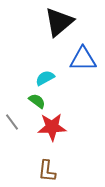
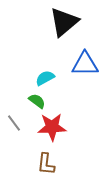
black triangle: moved 5 px right
blue triangle: moved 2 px right, 5 px down
gray line: moved 2 px right, 1 px down
brown L-shape: moved 1 px left, 7 px up
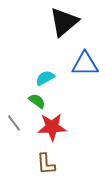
brown L-shape: rotated 10 degrees counterclockwise
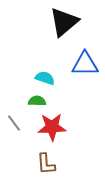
cyan semicircle: rotated 48 degrees clockwise
green semicircle: rotated 36 degrees counterclockwise
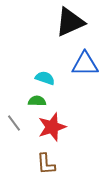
black triangle: moved 6 px right; rotated 16 degrees clockwise
red star: rotated 16 degrees counterclockwise
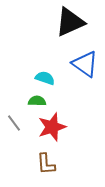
blue triangle: rotated 36 degrees clockwise
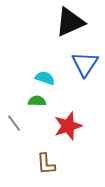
blue triangle: rotated 28 degrees clockwise
red star: moved 16 px right, 1 px up
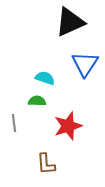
gray line: rotated 30 degrees clockwise
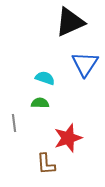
green semicircle: moved 3 px right, 2 px down
red star: moved 12 px down
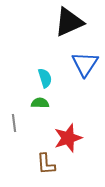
black triangle: moved 1 px left
cyan semicircle: rotated 54 degrees clockwise
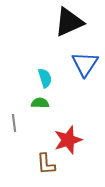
red star: moved 2 px down
